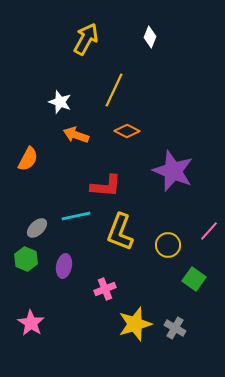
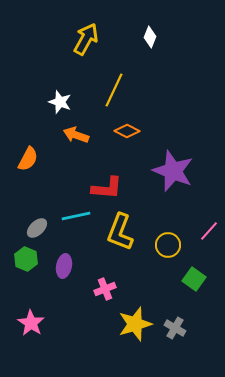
red L-shape: moved 1 px right, 2 px down
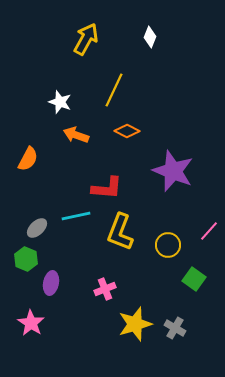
purple ellipse: moved 13 px left, 17 px down
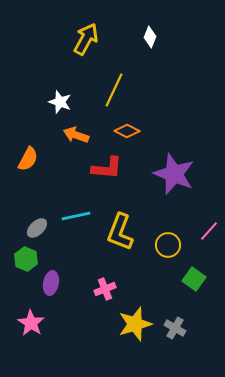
purple star: moved 1 px right, 3 px down
red L-shape: moved 20 px up
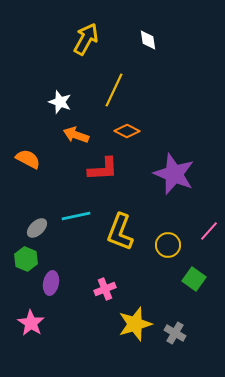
white diamond: moved 2 px left, 3 px down; rotated 30 degrees counterclockwise
orange semicircle: rotated 90 degrees counterclockwise
red L-shape: moved 4 px left, 1 px down; rotated 8 degrees counterclockwise
gray cross: moved 5 px down
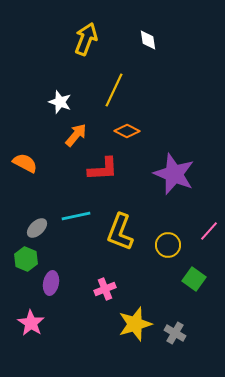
yellow arrow: rotated 8 degrees counterclockwise
orange arrow: rotated 110 degrees clockwise
orange semicircle: moved 3 px left, 4 px down
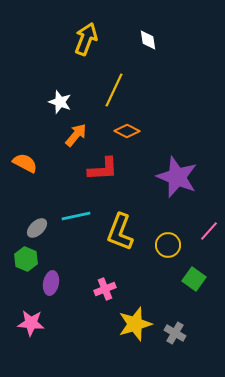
purple star: moved 3 px right, 3 px down
pink star: rotated 28 degrees counterclockwise
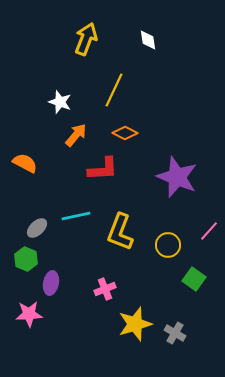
orange diamond: moved 2 px left, 2 px down
pink star: moved 2 px left, 9 px up; rotated 8 degrees counterclockwise
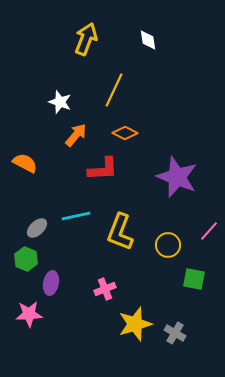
green square: rotated 25 degrees counterclockwise
